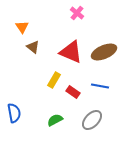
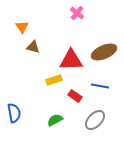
brown triangle: rotated 24 degrees counterclockwise
red triangle: moved 8 px down; rotated 25 degrees counterclockwise
yellow rectangle: rotated 42 degrees clockwise
red rectangle: moved 2 px right, 4 px down
gray ellipse: moved 3 px right
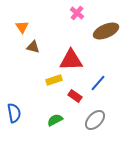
brown ellipse: moved 2 px right, 21 px up
blue line: moved 2 px left, 3 px up; rotated 60 degrees counterclockwise
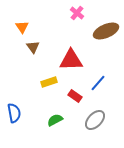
brown triangle: rotated 40 degrees clockwise
yellow rectangle: moved 5 px left, 2 px down
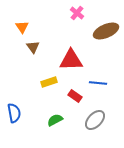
blue line: rotated 54 degrees clockwise
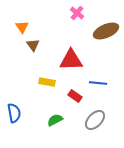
brown triangle: moved 2 px up
yellow rectangle: moved 2 px left; rotated 28 degrees clockwise
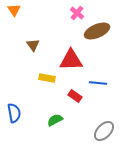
orange triangle: moved 8 px left, 17 px up
brown ellipse: moved 9 px left
yellow rectangle: moved 4 px up
gray ellipse: moved 9 px right, 11 px down
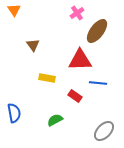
pink cross: rotated 16 degrees clockwise
brown ellipse: rotated 30 degrees counterclockwise
red triangle: moved 9 px right
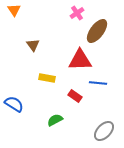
blue semicircle: moved 9 px up; rotated 48 degrees counterclockwise
